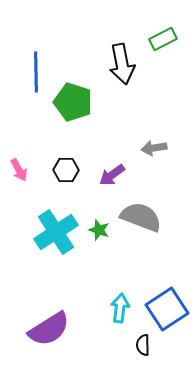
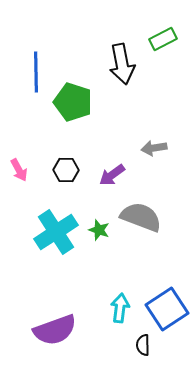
purple semicircle: moved 6 px right, 1 px down; rotated 12 degrees clockwise
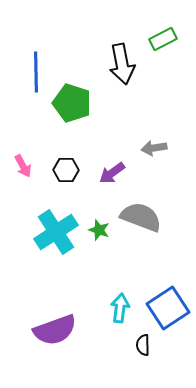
green pentagon: moved 1 px left, 1 px down
pink arrow: moved 4 px right, 4 px up
purple arrow: moved 2 px up
blue square: moved 1 px right, 1 px up
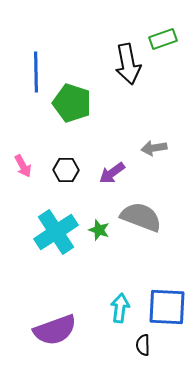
green rectangle: rotated 8 degrees clockwise
black arrow: moved 6 px right
blue square: moved 1 px left, 1 px up; rotated 36 degrees clockwise
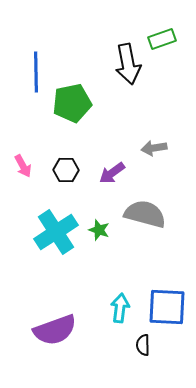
green rectangle: moved 1 px left
green pentagon: rotated 30 degrees counterclockwise
gray semicircle: moved 4 px right, 3 px up; rotated 6 degrees counterclockwise
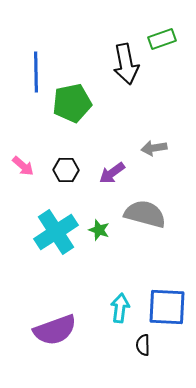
black arrow: moved 2 px left
pink arrow: rotated 20 degrees counterclockwise
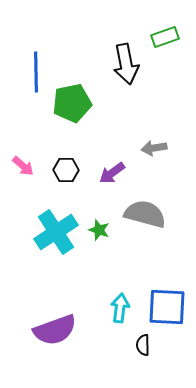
green rectangle: moved 3 px right, 2 px up
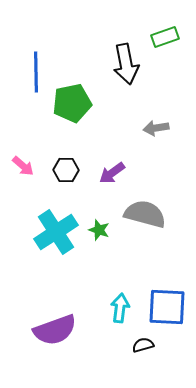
gray arrow: moved 2 px right, 20 px up
black semicircle: rotated 75 degrees clockwise
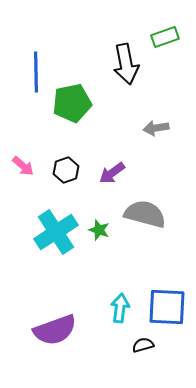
black hexagon: rotated 20 degrees counterclockwise
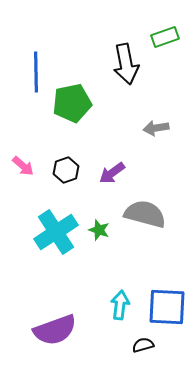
cyan arrow: moved 3 px up
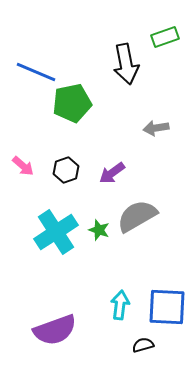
blue line: rotated 66 degrees counterclockwise
gray semicircle: moved 8 px left, 2 px down; rotated 45 degrees counterclockwise
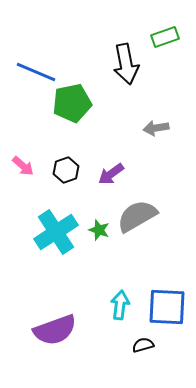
purple arrow: moved 1 px left, 1 px down
